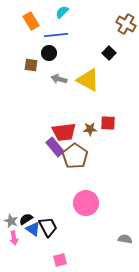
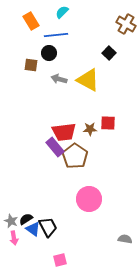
pink circle: moved 3 px right, 4 px up
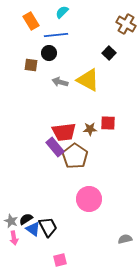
gray arrow: moved 1 px right, 3 px down
gray semicircle: rotated 24 degrees counterclockwise
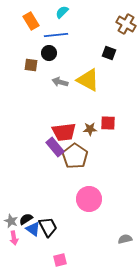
black square: rotated 24 degrees counterclockwise
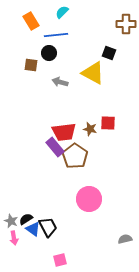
brown cross: rotated 30 degrees counterclockwise
yellow triangle: moved 5 px right, 7 px up
brown star: rotated 16 degrees clockwise
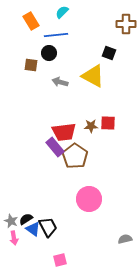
yellow triangle: moved 3 px down
brown star: moved 1 px right, 3 px up; rotated 16 degrees counterclockwise
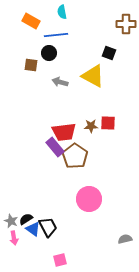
cyan semicircle: rotated 56 degrees counterclockwise
orange rectangle: rotated 30 degrees counterclockwise
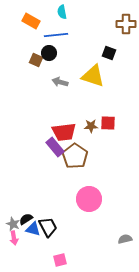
brown square: moved 5 px right, 5 px up; rotated 16 degrees clockwise
yellow triangle: rotated 10 degrees counterclockwise
gray star: moved 2 px right, 3 px down
blue triangle: rotated 21 degrees counterclockwise
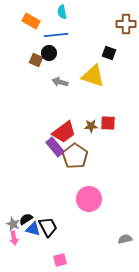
red trapezoid: rotated 30 degrees counterclockwise
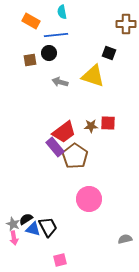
brown square: moved 6 px left; rotated 32 degrees counterclockwise
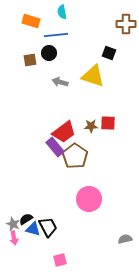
orange rectangle: rotated 12 degrees counterclockwise
